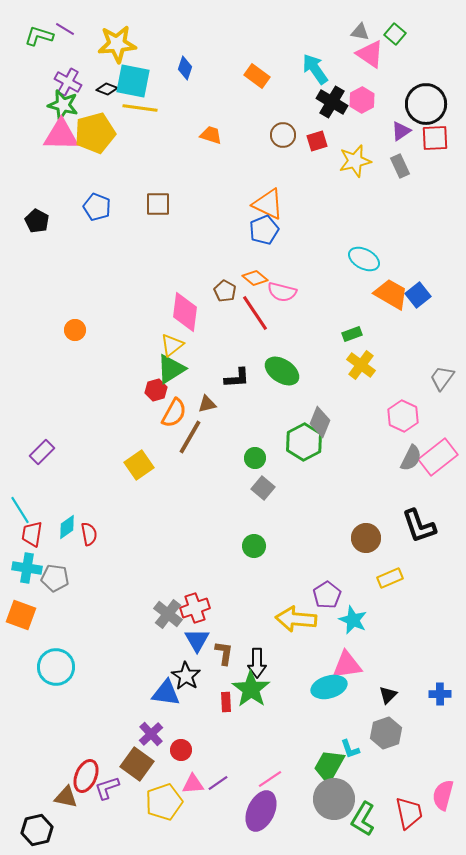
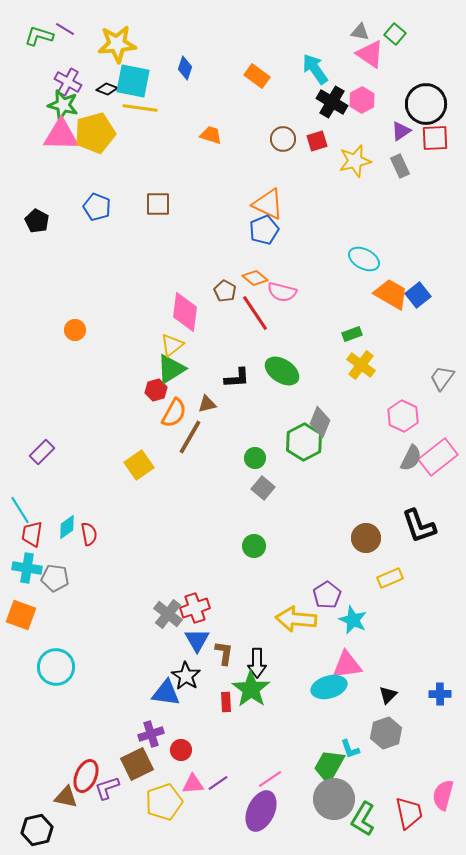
brown circle at (283, 135): moved 4 px down
purple cross at (151, 734): rotated 25 degrees clockwise
brown square at (137, 764): rotated 28 degrees clockwise
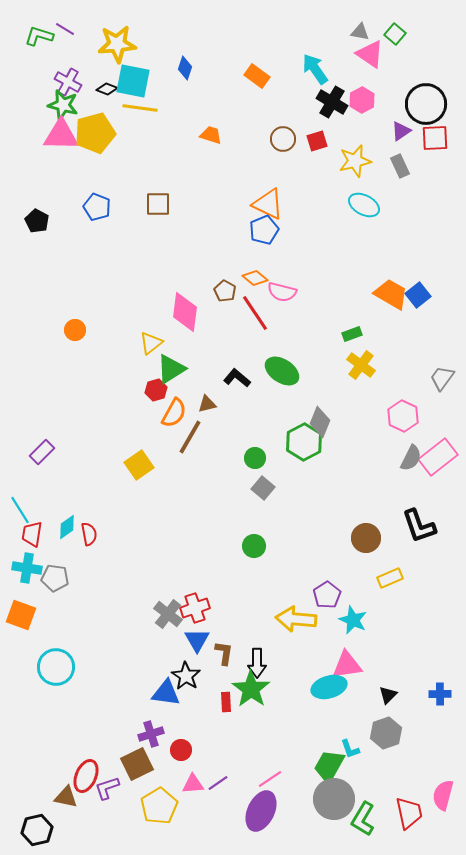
cyan ellipse at (364, 259): moved 54 px up
yellow triangle at (172, 345): moved 21 px left, 2 px up
black L-shape at (237, 378): rotated 136 degrees counterclockwise
yellow pentagon at (164, 802): moved 5 px left, 4 px down; rotated 12 degrees counterclockwise
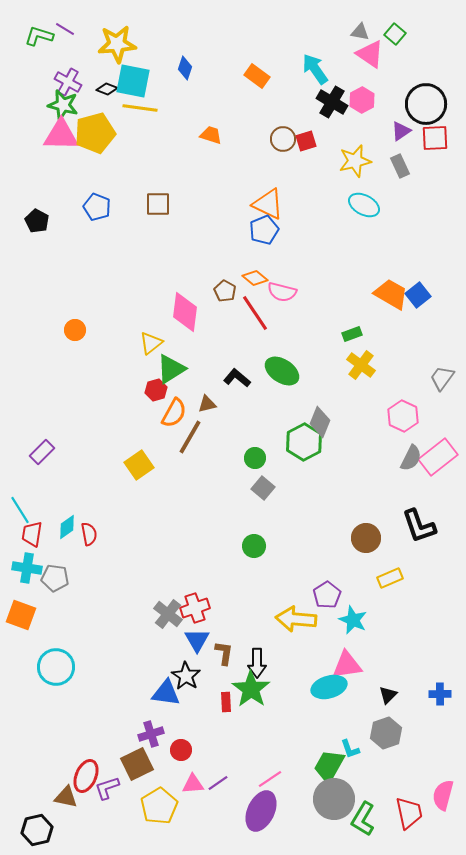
red square at (317, 141): moved 11 px left
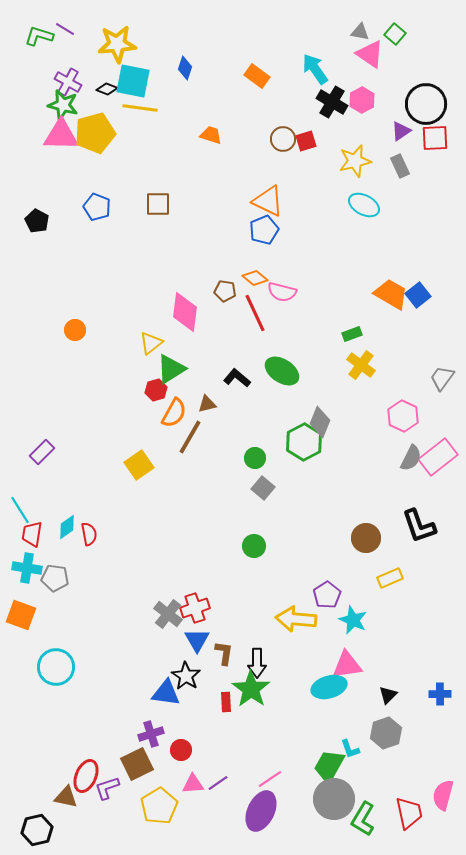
orange triangle at (268, 204): moved 3 px up
brown pentagon at (225, 291): rotated 20 degrees counterclockwise
red line at (255, 313): rotated 9 degrees clockwise
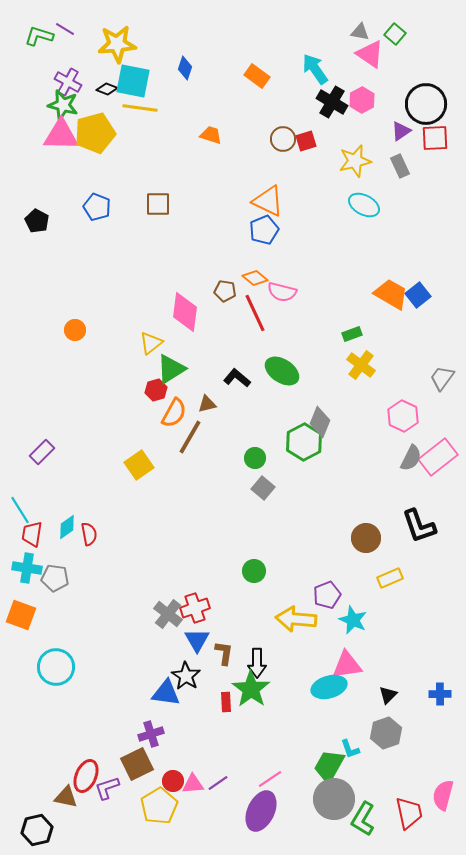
green circle at (254, 546): moved 25 px down
purple pentagon at (327, 595): rotated 12 degrees clockwise
red circle at (181, 750): moved 8 px left, 31 px down
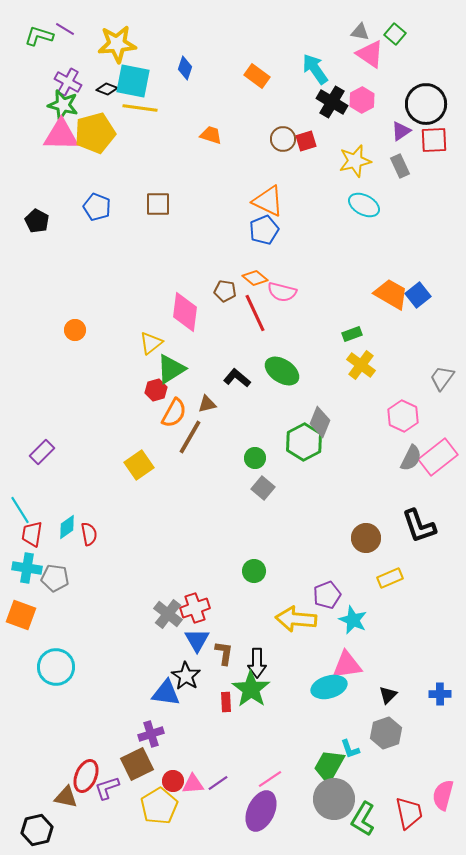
red square at (435, 138): moved 1 px left, 2 px down
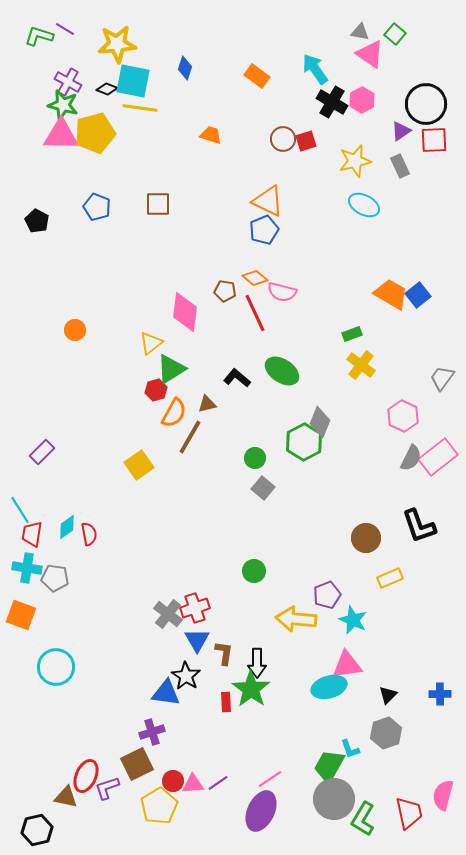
purple cross at (151, 734): moved 1 px right, 2 px up
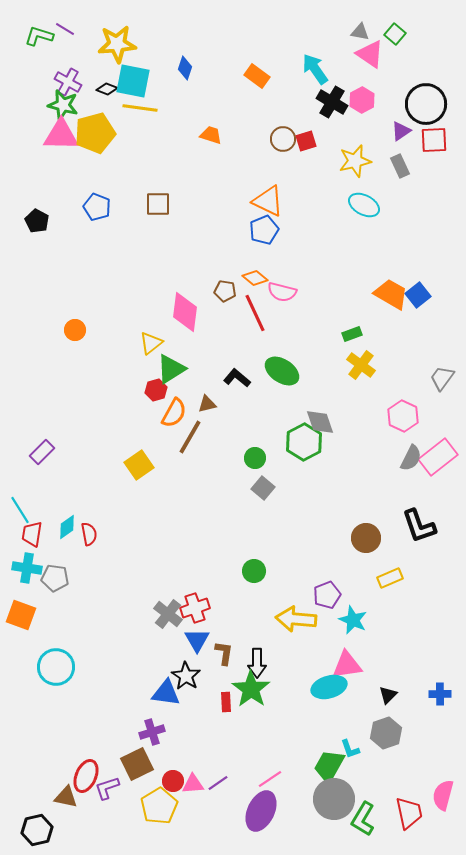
gray diamond at (320, 422): rotated 40 degrees counterclockwise
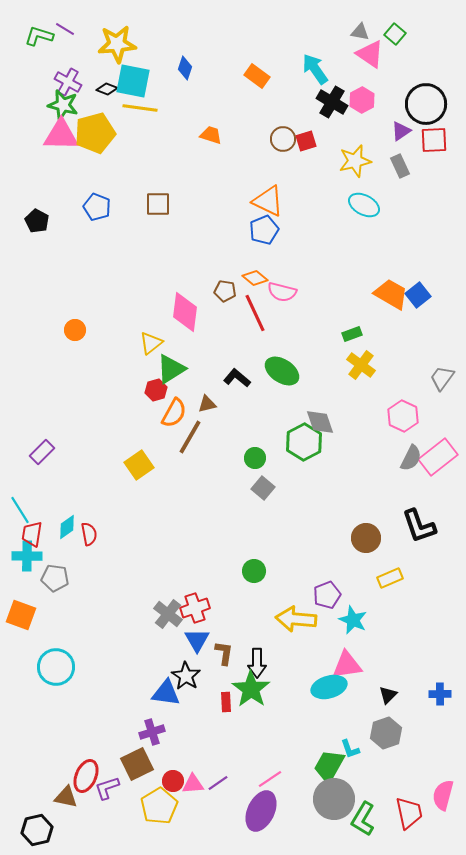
cyan cross at (27, 568): moved 12 px up; rotated 8 degrees counterclockwise
